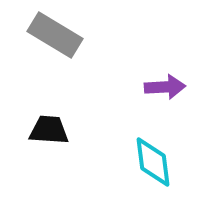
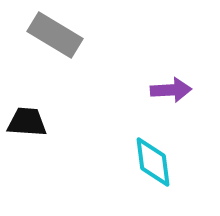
purple arrow: moved 6 px right, 3 px down
black trapezoid: moved 22 px left, 8 px up
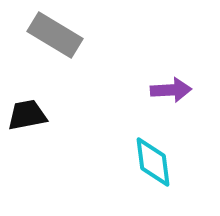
black trapezoid: moved 7 px up; rotated 15 degrees counterclockwise
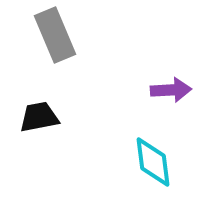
gray rectangle: rotated 36 degrees clockwise
black trapezoid: moved 12 px right, 2 px down
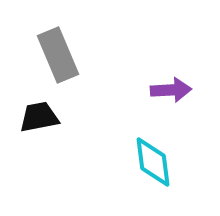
gray rectangle: moved 3 px right, 20 px down
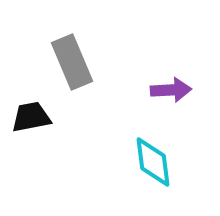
gray rectangle: moved 14 px right, 7 px down
black trapezoid: moved 8 px left
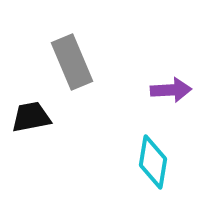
cyan diamond: rotated 16 degrees clockwise
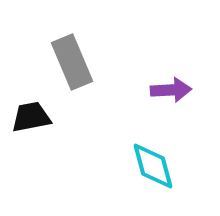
cyan diamond: moved 4 px down; rotated 24 degrees counterclockwise
